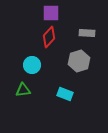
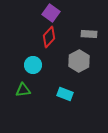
purple square: rotated 36 degrees clockwise
gray rectangle: moved 2 px right, 1 px down
gray hexagon: rotated 10 degrees counterclockwise
cyan circle: moved 1 px right
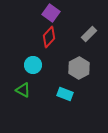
gray rectangle: rotated 49 degrees counterclockwise
gray hexagon: moved 7 px down
green triangle: rotated 35 degrees clockwise
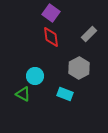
red diamond: moved 2 px right; rotated 50 degrees counterclockwise
cyan circle: moved 2 px right, 11 px down
green triangle: moved 4 px down
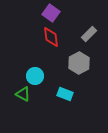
gray hexagon: moved 5 px up
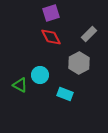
purple square: rotated 36 degrees clockwise
red diamond: rotated 20 degrees counterclockwise
cyan circle: moved 5 px right, 1 px up
green triangle: moved 3 px left, 9 px up
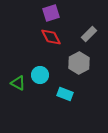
green triangle: moved 2 px left, 2 px up
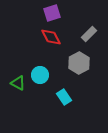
purple square: moved 1 px right
cyan rectangle: moved 1 px left, 3 px down; rotated 35 degrees clockwise
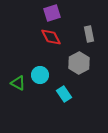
gray rectangle: rotated 56 degrees counterclockwise
cyan rectangle: moved 3 px up
